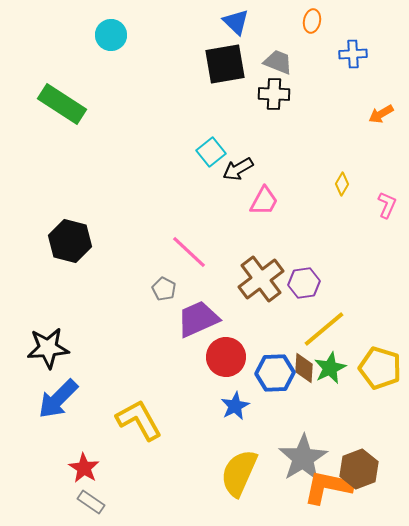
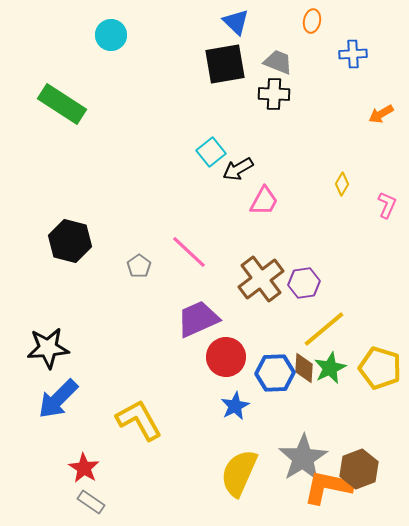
gray pentagon: moved 25 px left, 23 px up; rotated 10 degrees clockwise
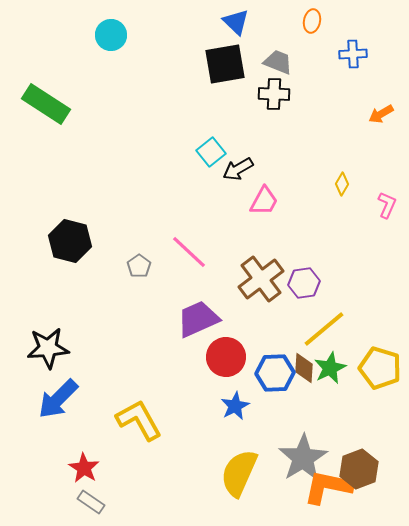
green rectangle: moved 16 px left
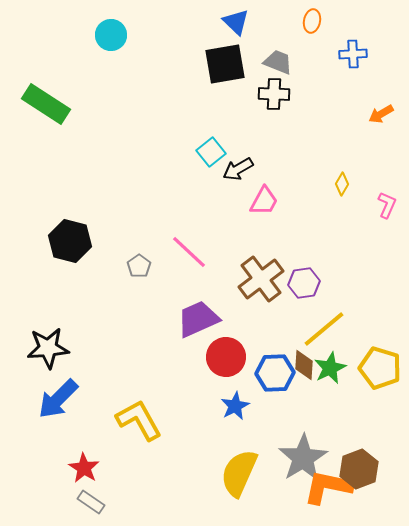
brown diamond: moved 3 px up
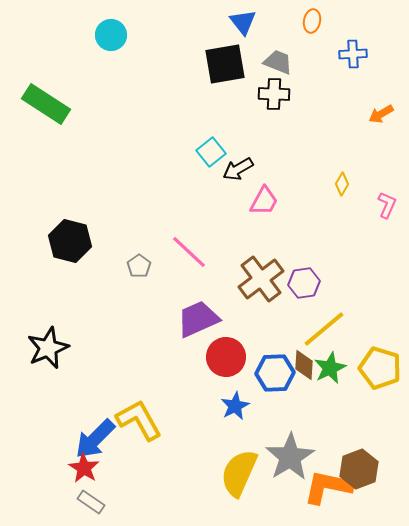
blue triangle: moved 7 px right; rotated 8 degrees clockwise
black star: rotated 18 degrees counterclockwise
blue arrow: moved 37 px right, 40 px down
gray star: moved 13 px left, 1 px up
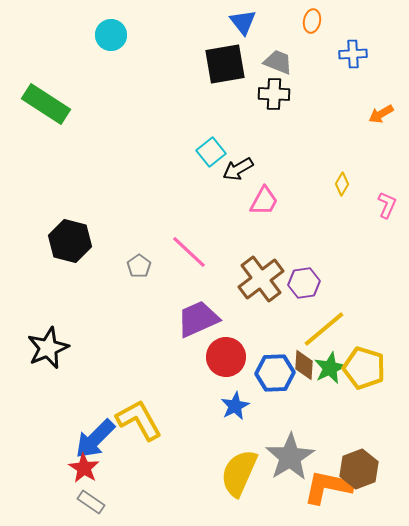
yellow pentagon: moved 16 px left
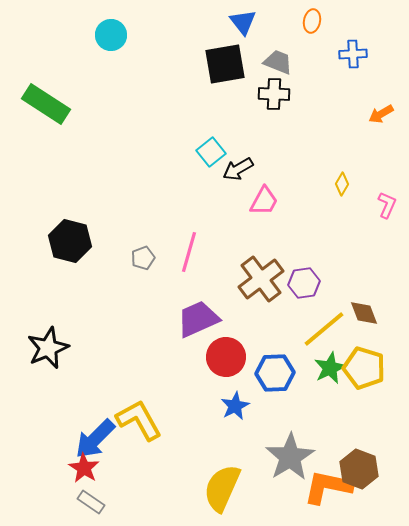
pink line: rotated 63 degrees clockwise
gray pentagon: moved 4 px right, 8 px up; rotated 15 degrees clockwise
brown diamond: moved 60 px right, 52 px up; rotated 24 degrees counterclockwise
brown hexagon: rotated 18 degrees counterclockwise
yellow semicircle: moved 17 px left, 15 px down
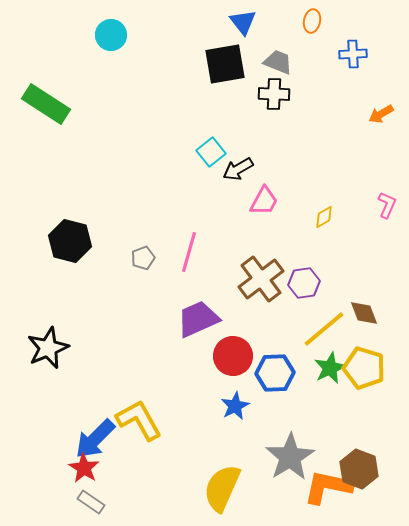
yellow diamond: moved 18 px left, 33 px down; rotated 30 degrees clockwise
red circle: moved 7 px right, 1 px up
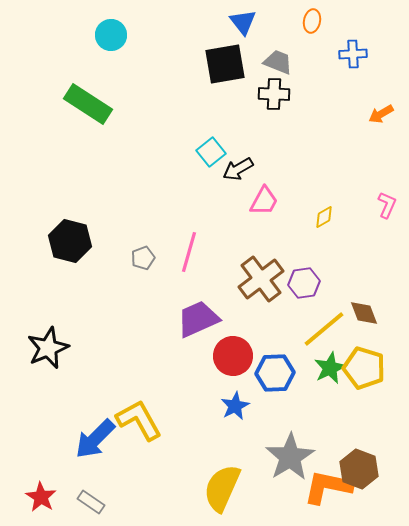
green rectangle: moved 42 px right
red star: moved 43 px left, 29 px down
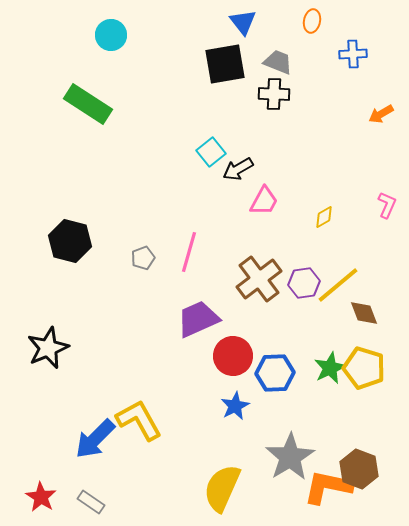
brown cross: moved 2 px left
yellow line: moved 14 px right, 44 px up
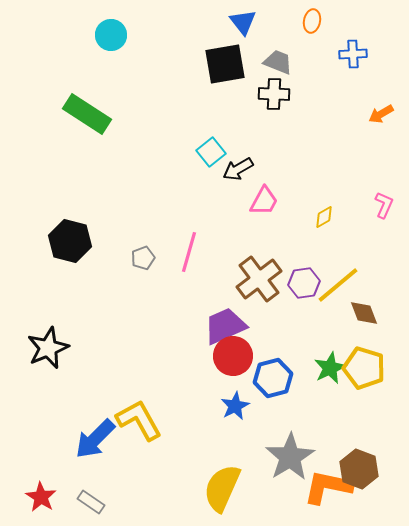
green rectangle: moved 1 px left, 10 px down
pink L-shape: moved 3 px left
purple trapezoid: moved 27 px right, 7 px down
blue hexagon: moved 2 px left, 5 px down; rotated 12 degrees counterclockwise
